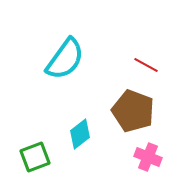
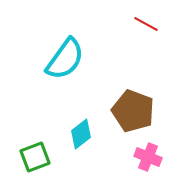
red line: moved 41 px up
cyan diamond: moved 1 px right
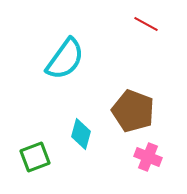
cyan diamond: rotated 36 degrees counterclockwise
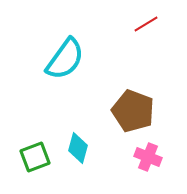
red line: rotated 60 degrees counterclockwise
cyan diamond: moved 3 px left, 14 px down
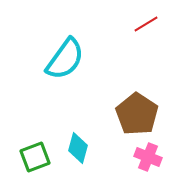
brown pentagon: moved 4 px right, 3 px down; rotated 12 degrees clockwise
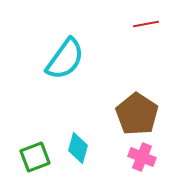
red line: rotated 20 degrees clockwise
pink cross: moved 6 px left
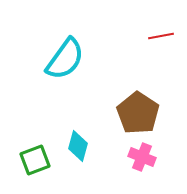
red line: moved 15 px right, 12 px down
brown pentagon: moved 1 px right, 1 px up
cyan diamond: moved 2 px up
green square: moved 3 px down
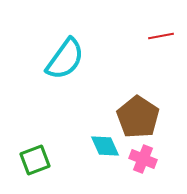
brown pentagon: moved 4 px down
cyan diamond: moved 27 px right; rotated 40 degrees counterclockwise
pink cross: moved 1 px right, 2 px down
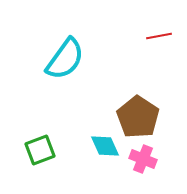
red line: moved 2 px left
green square: moved 5 px right, 10 px up
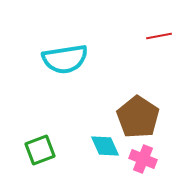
cyan semicircle: rotated 45 degrees clockwise
